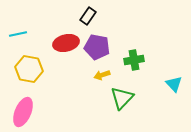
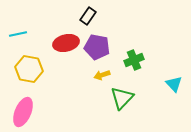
green cross: rotated 12 degrees counterclockwise
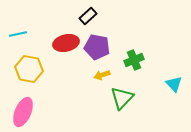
black rectangle: rotated 12 degrees clockwise
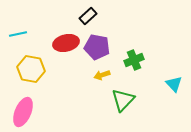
yellow hexagon: moved 2 px right
green triangle: moved 1 px right, 2 px down
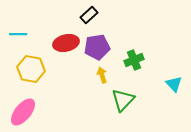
black rectangle: moved 1 px right, 1 px up
cyan line: rotated 12 degrees clockwise
purple pentagon: rotated 20 degrees counterclockwise
yellow arrow: rotated 91 degrees clockwise
pink ellipse: rotated 16 degrees clockwise
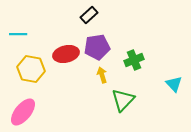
red ellipse: moved 11 px down
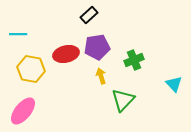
yellow arrow: moved 1 px left, 1 px down
pink ellipse: moved 1 px up
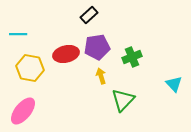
green cross: moved 2 px left, 3 px up
yellow hexagon: moved 1 px left, 1 px up
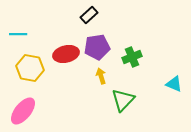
cyan triangle: rotated 24 degrees counterclockwise
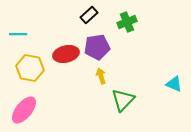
green cross: moved 5 px left, 35 px up
pink ellipse: moved 1 px right, 1 px up
